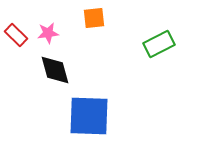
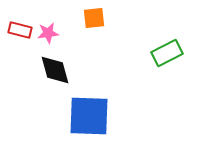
red rectangle: moved 4 px right, 5 px up; rotated 30 degrees counterclockwise
green rectangle: moved 8 px right, 9 px down
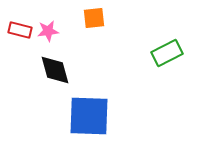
pink star: moved 2 px up
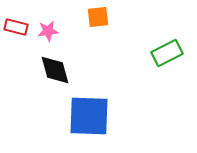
orange square: moved 4 px right, 1 px up
red rectangle: moved 4 px left, 3 px up
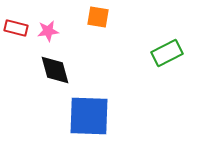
orange square: rotated 15 degrees clockwise
red rectangle: moved 1 px down
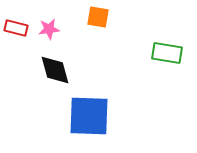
pink star: moved 1 px right, 2 px up
green rectangle: rotated 36 degrees clockwise
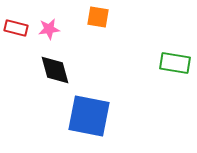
green rectangle: moved 8 px right, 10 px down
blue square: rotated 9 degrees clockwise
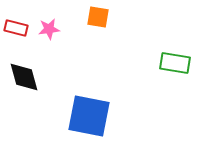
black diamond: moved 31 px left, 7 px down
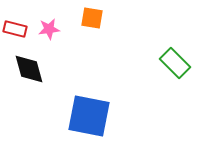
orange square: moved 6 px left, 1 px down
red rectangle: moved 1 px left, 1 px down
green rectangle: rotated 36 degrees clockwise
black diamond: moved 5 px right, 8 px up
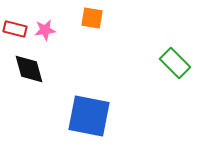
pink star: moved 4 px left, 1 px down
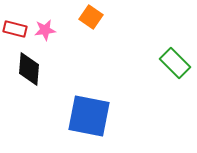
orange square: moved 1 px left, 1 px up; rotated 25 degrees clockwise
black diamond: rotated 20 degrees clockwise
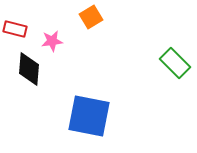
orange square: rotated 25 degrees clockwise
pink star: moved 7 px right, 11 px down
